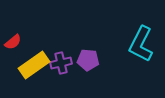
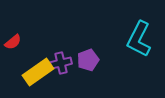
cyan L-shape: moved 2 px left, 5 px up
purple pentagon: rotated 25 degrees counterclockwise
yellow rectangle: moved 4 px right, 7 px down
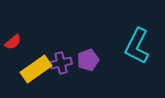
cyan L-shape: moved 2 px left, 7 px down
yellow rectangle: moved 2 px left, 3 px up
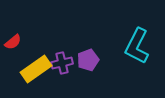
purple cross: moved 1 px right
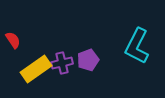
red semicircle: moved 2 px up; rotated 84 degrees counterclockwise
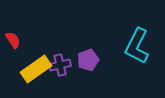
purple cross: moved 2 px left, 2 px down
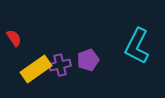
red semicircle: moved 1 px right, 2 px up
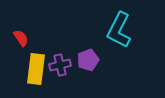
red semicircle: moved 7 px right
cyan L-shape: moved 18 px left, 16 px up
yellow rectangle: rotated 48 degrees counterclockwise
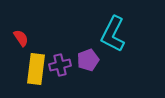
cyan L-shape: moved 6 px left, 4 px down
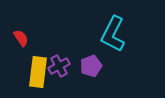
purple pentagon: moved 3 px right, 6 px down
purple cross: moved 1 px left, 1 px down; rotated 15 degrees counterclockwise
yellow rectangle: moved 2 px right, 3 px down
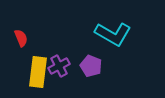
cyan L-shape: rotated 87 degrees counterclockwise
red semicircle: rotated 12 degrees clockwise
purple pentagon: rotated 30 degrees counterclockwise
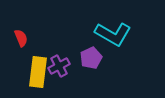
purple pentagon: moved 8 px up; rotated 25 degrees clockwise
